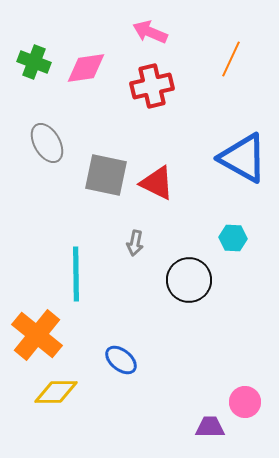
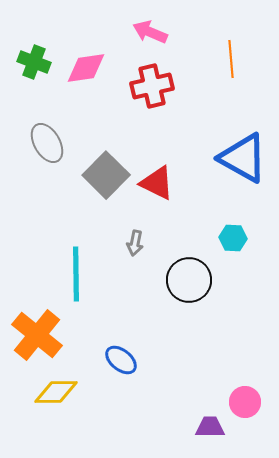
orange line: rotated 30 degrees counterclockwise
gray square: rotated 33 degrees clockwise
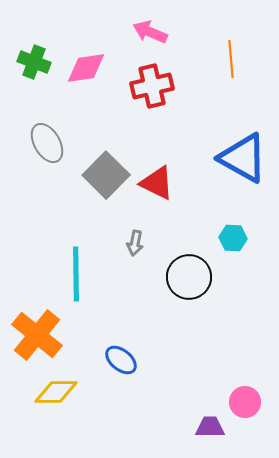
black circle: moved 3 px up
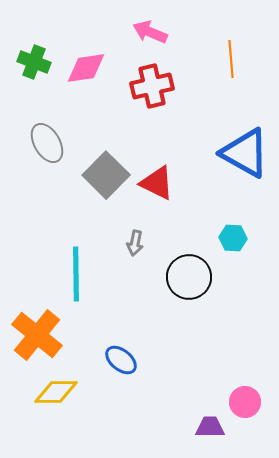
blue triangle: moved 2 px right, 5 px up
